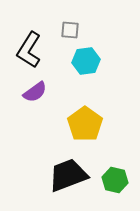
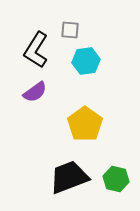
black L-shape: moved 7 px right
black trapezoid: moved 1 px right, 2 px down
green hexagon: moved 1 px right, 1 px up
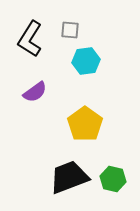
black L-shape: moved 6 px left, 11 px up
green hexagon: moved 3 px left
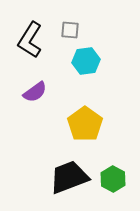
black L-shape: moved 1 px down
green hexagon: rotated 15 degrees clockwise
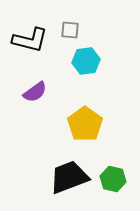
black L-shape: rotated 108 degrees counterclockwise
green hexagon: rotated 15 degrees counterclockwise
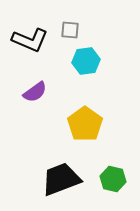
black L-shape: rotated 9 degrees clockwise
black trapezoid: moved 8 px left, 2 px down
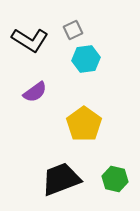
gray square: moved 3 px right; rotated 30 degrees counterclockwise
black L-shape: rotated 9 degrees clockwise
cyan hexagon: moved 2 px up
yellow pentagon: moved 1 px left
green hexagon: moved 2 px right
